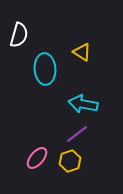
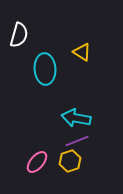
cyan arrow: moved 7 px left, 14 px down
purple line: moved 7 px down; rotated 15 degrees clockwise
pink ellipse: moved 4 px down
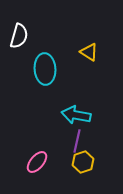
white semicircle: moved 1 px down
yellow triangle: moved 7 px right
cyan arrow: moved 3 px up
purple line: rotated 55 degrees counterclockwise
yellow hexagon: moved 13 px right, 1 px down
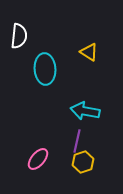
white semicircle: rotated 10 degrees counterclockwise
cyan arrow: moved 9 px right, 4 px up
pink ellipse: moved 1 px right, 3 px up
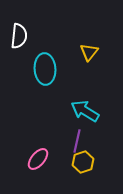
yellow triangle: rotated 36 degrees clockwise
cyan arrow: rotated 20 degrees clockwise
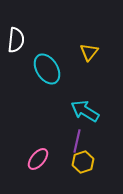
white semicircle: moved 3 px left, 4 px down
cyan ellipse: moved 2 px right; rotated 28 degrees counterclockwise
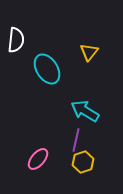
purple line: moved 1 px left, 1 px up
